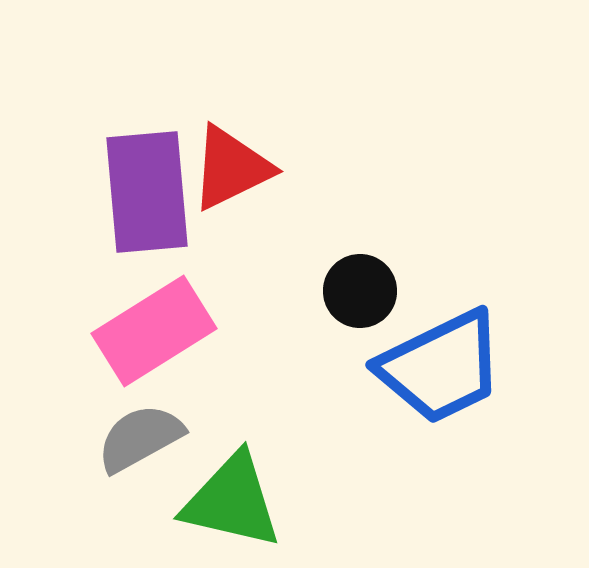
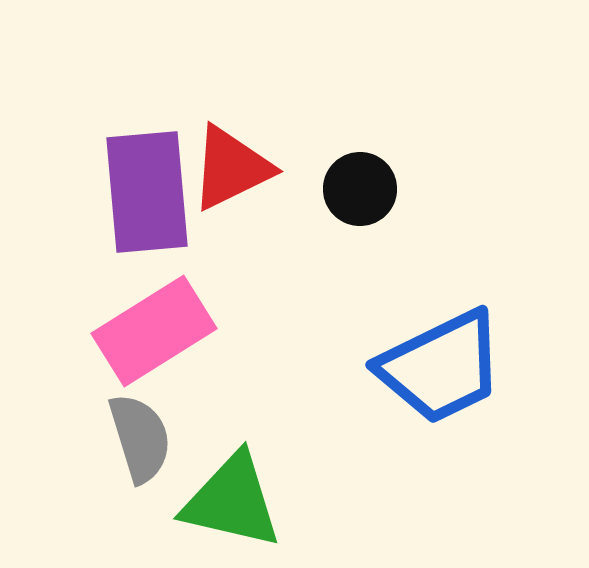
black circle: moved 102 px up
gray semicircle: rotated 102 degrees clockwise
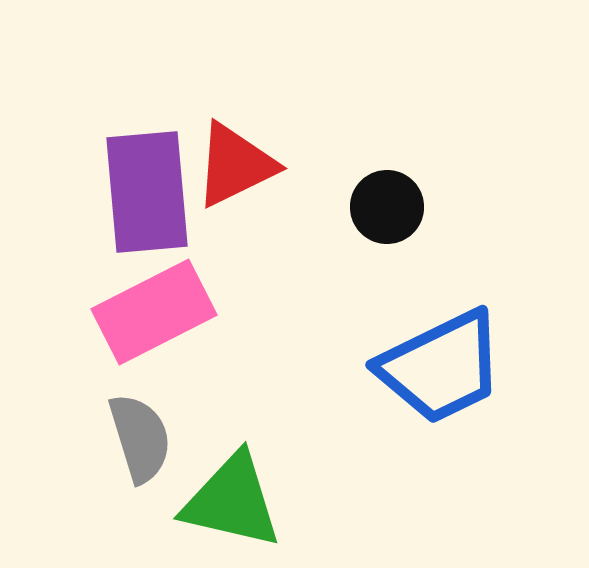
red triangle: moved 4 px right, 3 px up
black circle: moved 27 px right, 18 px down
pink rectangle: moved 19 px up; rotated 5 degrees clockwise
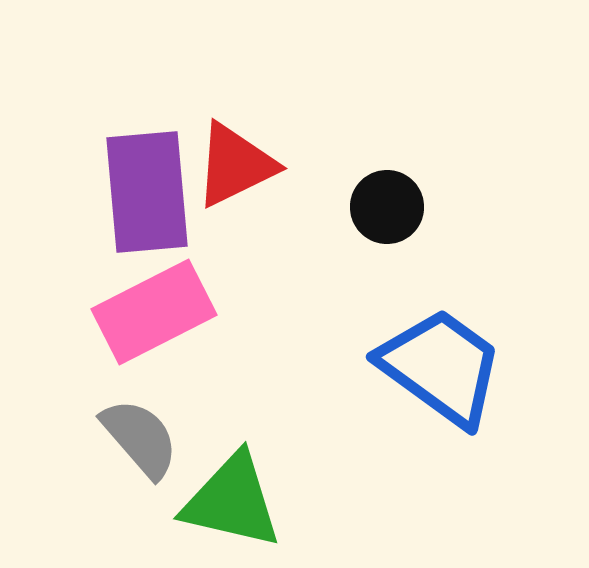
blue trapezoid: rotated 118 degrees counterclockwise
gray semicircle: rotated 24 degrees counterclockwise
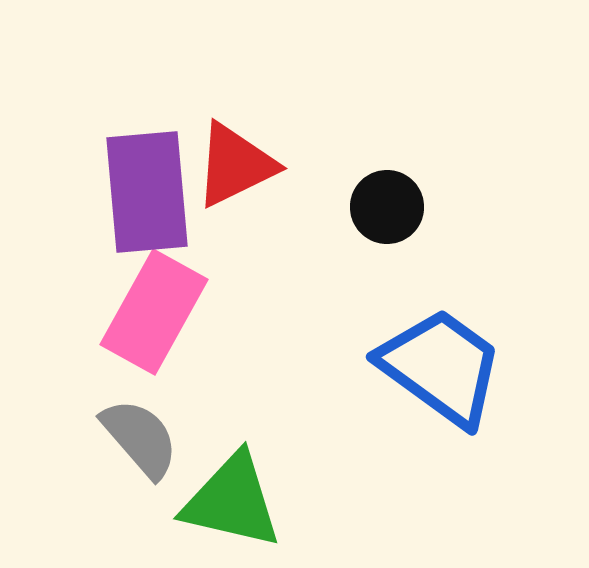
pink rectangle: rotated 34 degrees counterclockwise
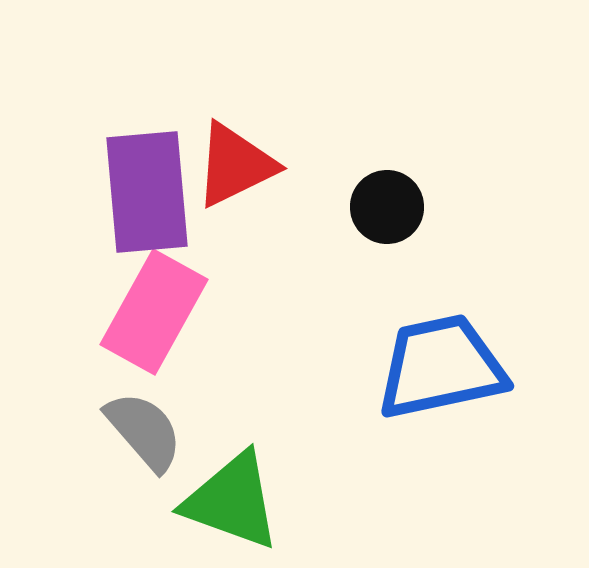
blue trapezoid: rotated 48 degrees counterclockwise
gray semicircle: moved 4 px right, 7 px up
green triangle: rotated 7 degrees clockwise
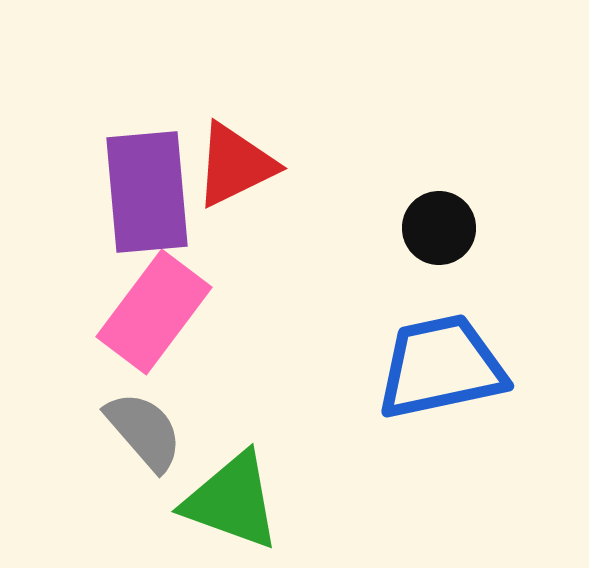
black circle: moved 52 px right, 21 px down
pink rectangle: rotated 8 degrees clockwise
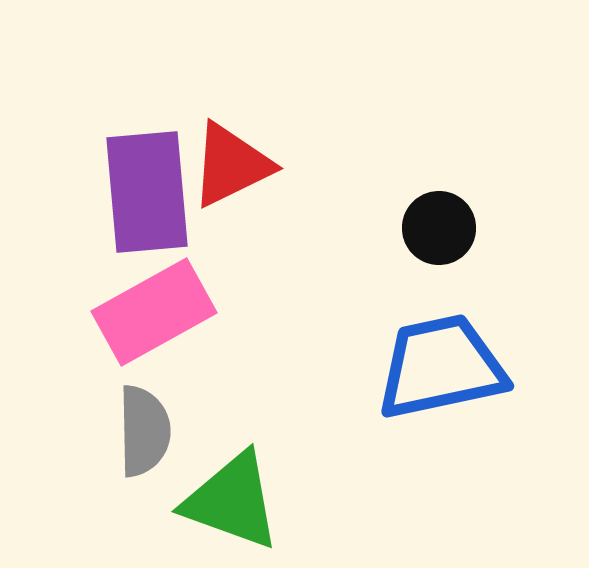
red triangle: moved 4 px left
pink rectangle: rotated 24 degrees clockwise
gray semicircle: rotated 40 degrees clockwise
